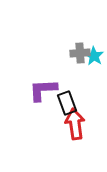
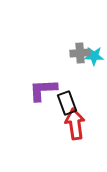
cyan star: rotated 30 degrees counterclockwise
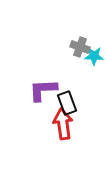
gray cross: moved 6 px up; rotated 24 degrees clockwise
red arrow: moved 12 px left
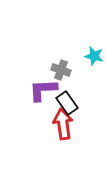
gray cross: moved 19 px left, 23 px down
cyan star: rotated 12 degrees clockwise
black rectangle: rotated 15 degrees counterclockwise
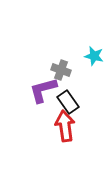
purple L-shape: rotated 12 degrees counterclockwise
black rectangle: moved 1 px right, 1 px up
red arrow: moved 2 px right, 2 px down
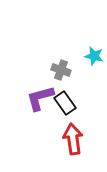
purple L-shape: moved 3 px left, 8 px down
black rectangle: moved 3 px left, 1 px down
red arrow: moved 8 px right, 13 px down
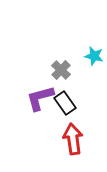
gray cross: rotated 24 degrees clockwise
